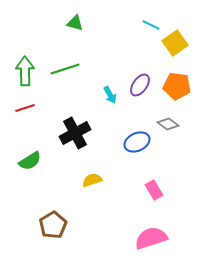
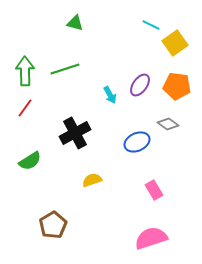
red line: rotated 36 degrees counterclockwise
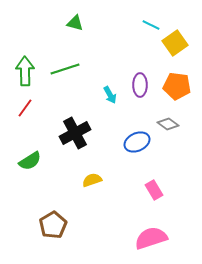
purple ellipse: rotated 35 degrees counterclockwise
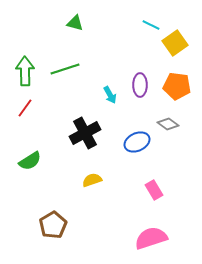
black cross: moved 10 px right
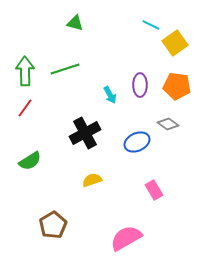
pink semicircle: moved 25 px left; rotated 12 degrees counterclockwise
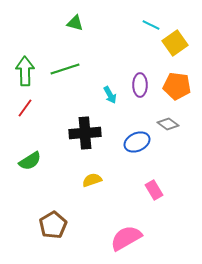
black cross: rotated 24 degrees clockwise
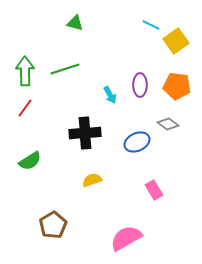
yellow square: moved 1 px right, 2 px up
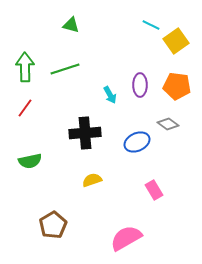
green triangle: moved 4 px left, 2 px down
green arrow: moved 4 px up
green semicircle: rotated 20 degrees clockwise
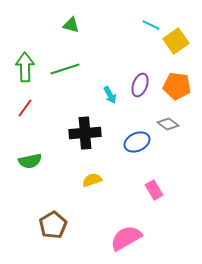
purple ellipse: rotated 20 degrees clockwise
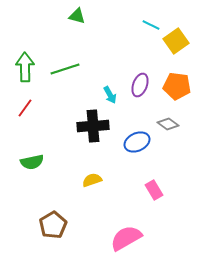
green triangle: moved 6 px right, 9 px up
black cross: moved 8 px right, 7 px up
green semicircle: moved 2 px right, 1 px down
